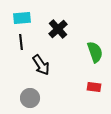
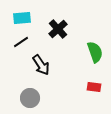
black line: rotated 63 degrees clockwise
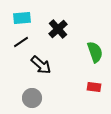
black arrow: rotated 15 degrees counterclockwise
gray circle: moved 2 px right
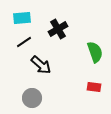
black cross: rotated 12 degrees clockwise
black line: moved 3 px right
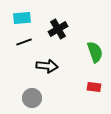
black line: rotated 14 degrees clockwise
black arrow: moved 6 px right, 1 px down; rotated 35 degrees counterclockwise
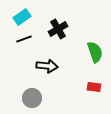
cyan rectangle: moved 1 px up; rotated 30 degrees counterclockwise
black line: moved 3 px up
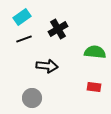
green semicircle: rotated 65 degrees counterclockwise
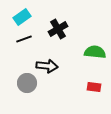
gray circle: moved 5 px left, 15 px up
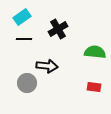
black line: rotated 21 degrees clockwise
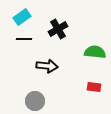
gray circle: moved 8 px right, 18 px down
